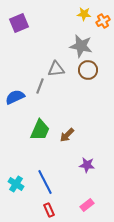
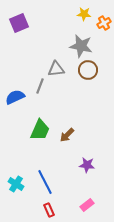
orange cross: moved 1 px right, 2 px down
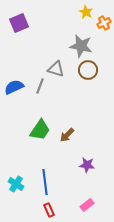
yellow star: moved 2 px right, 2 px up; rotated 24 degrees clockwise
gray triangle: rotated 24 degrees clockwise
blue semicircle: moved 1 px left, 10 px up
green trapezoid: rotated 10 degrees clockwise
blue line: rotated 20 degrees clockwise
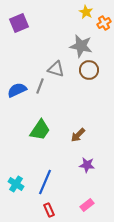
brown circle: moved 1 px right
blue semicircle: moved 3 px right, 3 px down
brown arrow: moved 11 px right
blue line: rotated 30 degrees clockwise
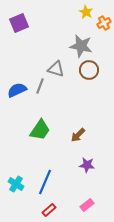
red rectangle: rotated 72 degrees clockwise
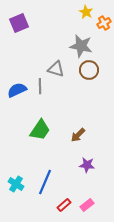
gray line: rotated 21 degrees counterclockwise
red rectangle: moved 15 px right, 5 px up
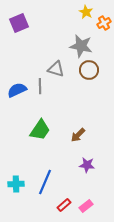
cyan cross: rotated 35 degrees counterclockwise
pink rectangle: moved 1 px left, 1 px down
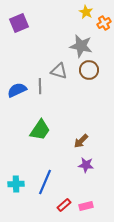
gray triangle: moved 3 px right, 2 px down
brown arrow: moved 3 px right, 6 px down
purple star: moved 1 px left
pink rectangle: rotated 24 degrees clockwise
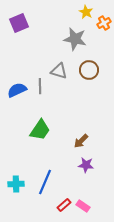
gray star: moved 6 px left, 7 px up
pink rectangle: moved 3 px left; rotated 48 degrees clockwise
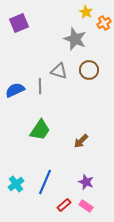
gray star: rotated 10 degrees clockwise
blue semicircle: moved 2 px left
purple star: moved 17 px down; rotated 14 degrees clockwise
cyan cross: rotated 35 degrees counterclockwise
pink rectangle: moved 3 px right
